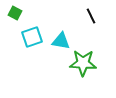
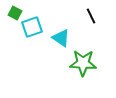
cyan square: moved 10 px up
cyan triangle: moved 3 px up; rotated 24 degrees clockwise
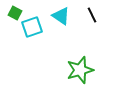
black line: moved 1 px right, 1 px up
cyan triangle: moved 22 px up
green star: moved 3 px left, 7 px down; rotated 20 degrees counterclockwise
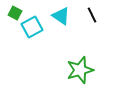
cyan square: rotated 10 degrees counterclockwise
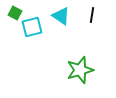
black line: rotated 35 degrees clockwise
cyan square: rotated 15 degrees clockwise
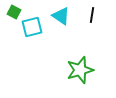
green square: moved 1 px left, 1 px up
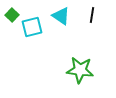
green square: moved 2 px left, 3 px down; rotated 16 degrees clockwise
green star: rotated 24 degrees clockwise
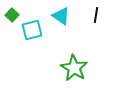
black line: moved 4 px right
cyan square: moved 3 px down
green star: moved 6 px left, 2 px up; rotated 24 degrees clockwise
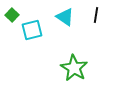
cyan triangle: moved 4 px right, 1 px down
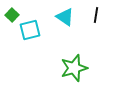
cyan square: moved 2 px left
green star: rotated 24 degrees clockwise
